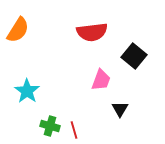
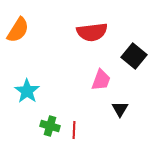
red line: rotated 18 degrees clockwise
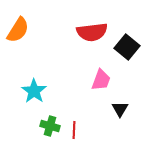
black square: moved 7 px left, 9 px up
cyan star: moved 7 px right
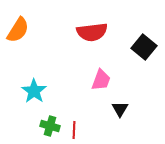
black square: moved 17 px right
